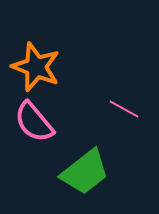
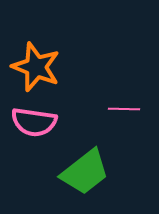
pink line: rotated 28 degrees counterclockwise
pink semicircle: rotated 42 degrees counterclockwise
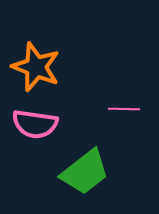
pink semicircle: moved 1 px right, 2 px down
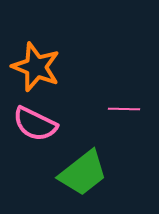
pink semicircle: rotated 18 degrees clockwise
green trapezoid: moved 2 px left, 1 px down
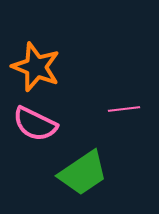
pink line: rotated 8 degrees counterclockwise
green trapezoid: rotated 4 degrees clockwise
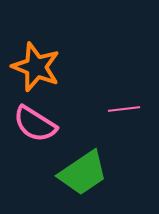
pink semicircle: rotated 6 degrees clockwise
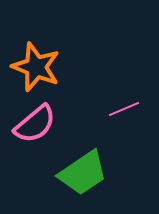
pink line: rotated 16 degrees counterclockwise
pink semicircle: rotated 72 degrees counterclockwise
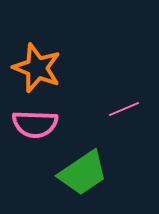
orange star: moved 1 px right, 1 px down
pink semicircle: rotated 42 degrees clockwise
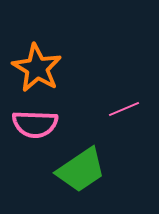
orange star: rotated 9 degrees clockwise
green trapezoid: moved 2 px left, 3 px up
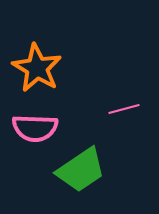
pink line: rotated 8 degrees clockwise
pink semicircle: moved 4 px down
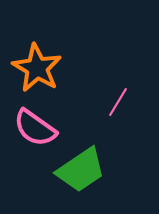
pink line: moved 6 px left, 7 px up; rotated 44 degrees counterclockwise
pink semicircle: rotated 33 degrees clockwise
